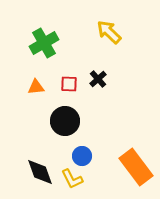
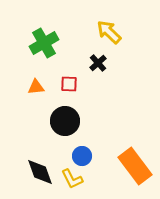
black cross: moved 16 px up
orange rectangle: moved 1 px left, 1 px up
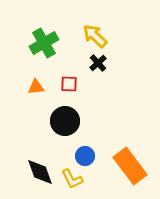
yellow arrow: moved 14 px left, 4 px down
blue circle: moved 3 px right
orange rectangle: moved 5 px left
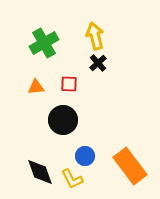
yellow arrow: rotated 32 degrees clockwise
black circle: moved 2 px left, 1 px up
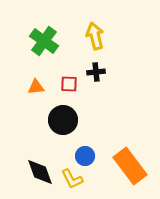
green cross: moved 2 px up; rotated 24 degrees counterclockwise
black cross: moved 2 px left, 9 px down; rotated 36 degrees clockwise
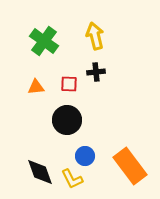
black circle: moved 4 px right
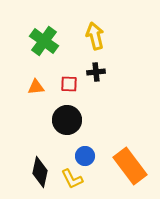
black diamond: rotated 32 degrees clockwise
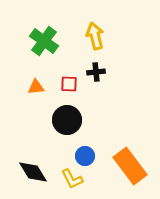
black diamond: moved 7 px left; rotated 44 degrees counterclockwise
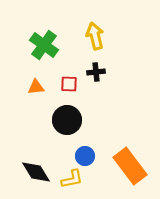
green cross: moved 4 px down
black diamond: moved 3 px right
yellow L-shape: rotated 75 degrees counterclockwise
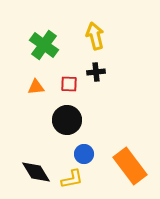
blue circle: moved 1 px left, 2 px up
